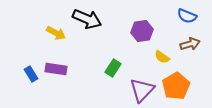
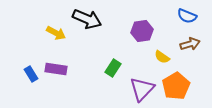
purple triangle: moved 1 px up
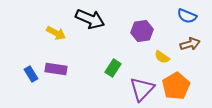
black arrow: moved 3 px right
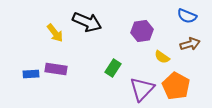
black arrow: moved 3 px left, 3 px down
yellow arrow: moved 1 px left; rotated 24 degrees clockwise
blue rectangle: rotated 63 degrees counterclockwise
orange pentagon: rotated 12 degrees counterclockwise
